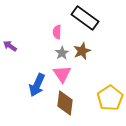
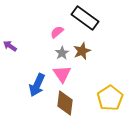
pink semicircle: rotated 48 degrees clockwise
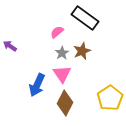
brown diamond: rotated 20 degrees clockwise
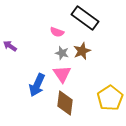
pink semicircle: rotated 120 degrees counterclockwise
gray star: rotated 24 degrees counterclockwise
brown diamond: rotated 20 degrees counterclockwise
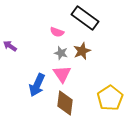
gray star: moved 1 px left
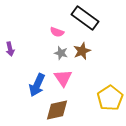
purple arrow: moved 3 px down; rotated 136 degrees counterclockwise
pink triangle: moved 1 px right, 4 px down
brown diamond: moved 8 px left, 7 px down; rotated 70 degrees clockwise
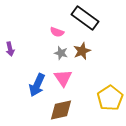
brown diamond: moved 4 px right
